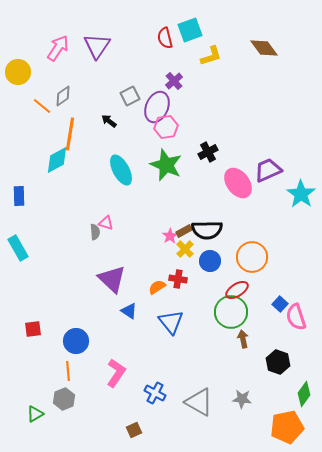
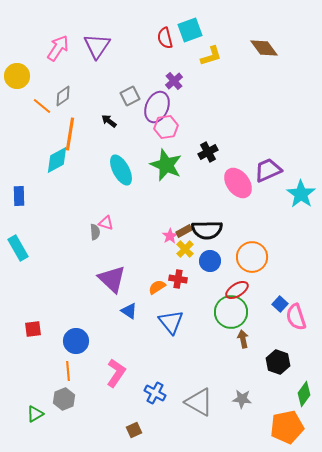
yellow circle at (18, 72): moved 1 px left, 4 px down
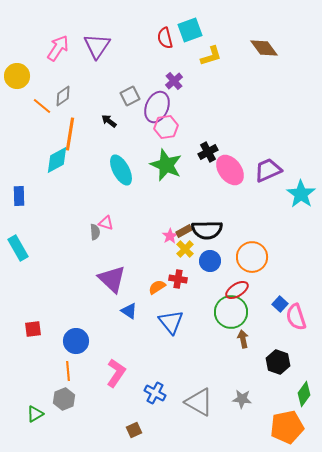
pink ellipse at (238, 183): moved 8 px left, 13 px up
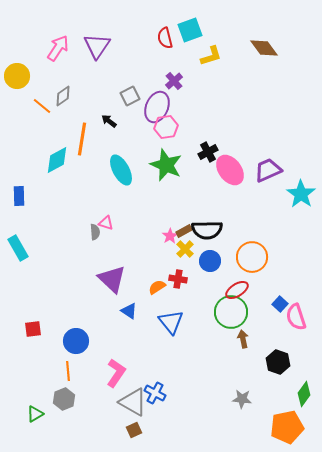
orange line at (70, 134): moved 12 px right, 5 px down
gray triangle at (199, 402): moved 66 px left
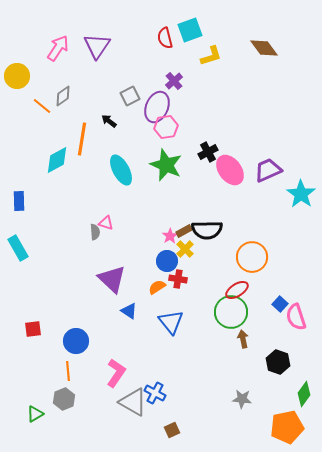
blue rectangle at (19, 196): moved 5 px down
blue circle at (210, 261): moved 43 px left
brown square at (134, 430): moved 38 px right
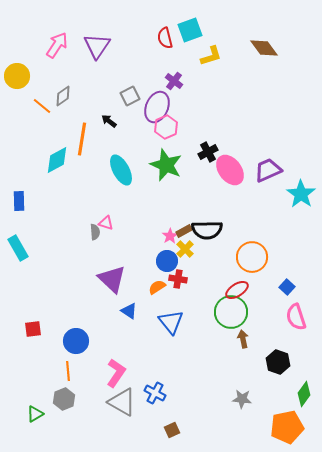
pink arrow at (58, 48): moved 1 px left, 3 px up
purple cross at (174, 81): rotated 12 degrees counterclockwise
pink hexagon at (166, 127): rotated 15 degrees counterclockwise
blue square at (280, 304): moved 7 px right, 17 px up
gray triangle at (133, 402): moved 11 px left
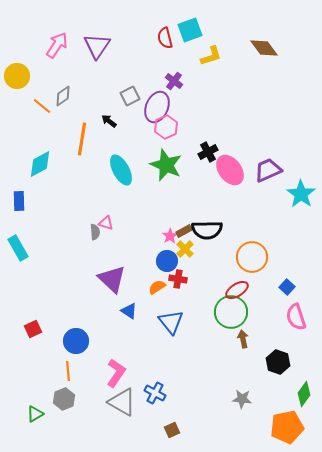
cyan diamond at (57, 160): moved 17 px left, 4 px down
red square at (33, 329): rotated 18 degrees counterclockwise
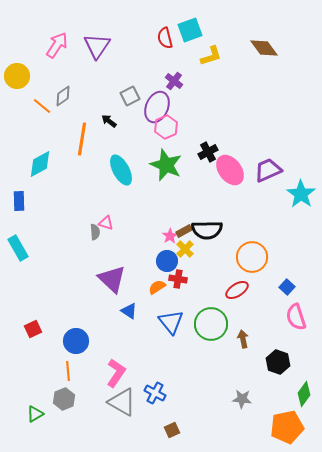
green circle at (231, 312): moved 20 px left, 12 px down
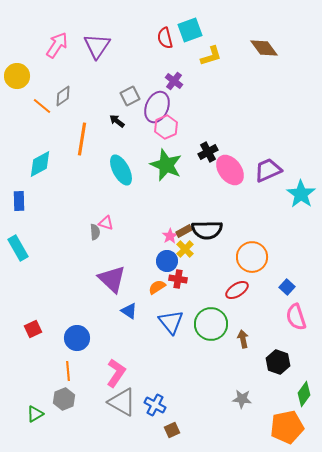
black arrow at (109, 121): moved 8 px right
blue circle at (76, 341): moved 1 px right, 3 px up
blue cross at (155, 393): moved 12 px down
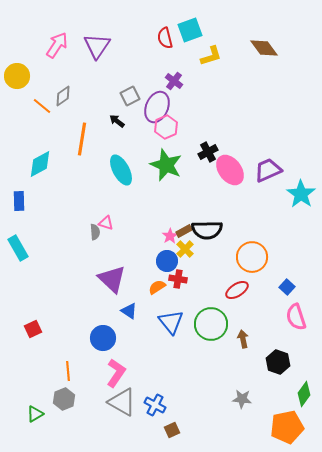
blue circle at (77, 338): moved 26 px right
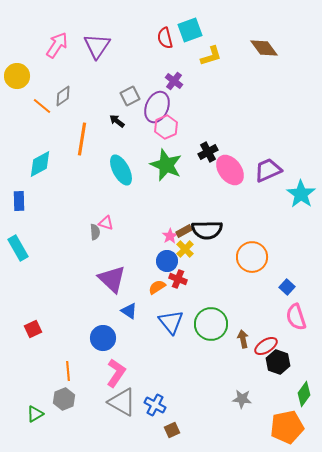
red cross at (178, 279): rotated 12 degrees clockwise
red ellipse at (237, 290): moved 29 px right, 56 px down
